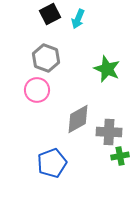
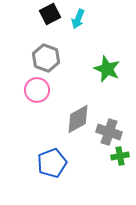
gray cross: rotated 15 degrees clockwise
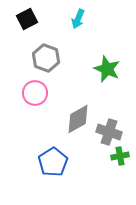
black square: moved 23 px left, 5 px down
pink circle: moved 2 px left, 3 px down
blue pentagon: moved 1 px right, 1 px up; rotated 12 degrees counterclockwise
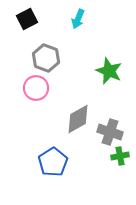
green star: moved 2 px right, 2 px down
pink circle: moved 1 px right, 5 px up
gray cross: moved 1 px right
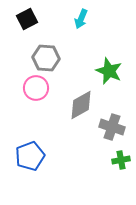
cyan arrow: moved 3 px right
gray hexagon: rotated 16 degrees counterclockwise
gray diamond: moved 3 px right, 14 px up
gray cross: moved 2 px right, 5 px up
green cross: moved 1 px right, 4 px down
blue pentagon: moved 23 px left, 6 px up; rotated 12 degrees clockwise
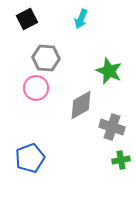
blue pentagon: moved 2 px down
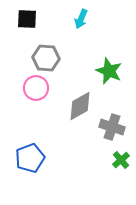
black square: rotated 30 degrees clockwise
gray diamond: moved 1 px left, 1 px down
green cross: rotated 30 degrees counterclockwise
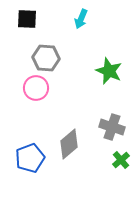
gray diamond: moved 11 px left, 38 px down; rotated 12 degrees counterclockwise
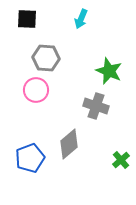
pink circle: moved 2 px down
gray cross: moved 16 px left, 21 px up
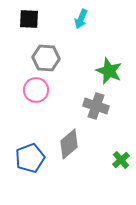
black square: moved 2 px right
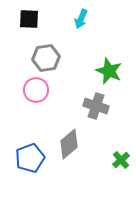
gray hexagon: rotated 12 degrees counterclockwise
